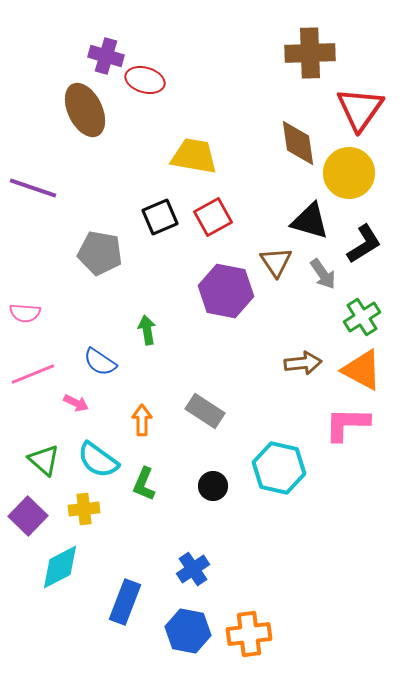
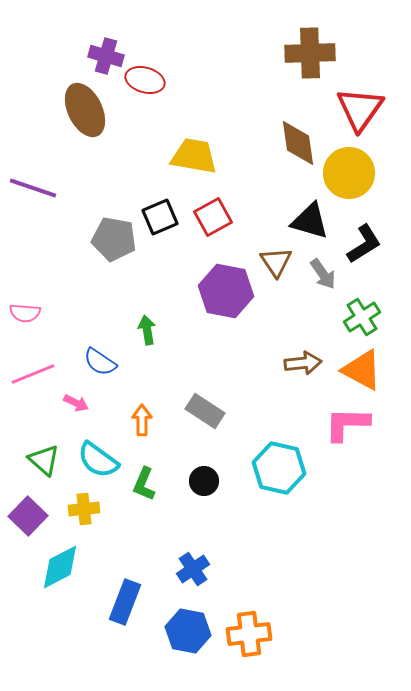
gray pentagon: moved 14 px right, 14 px up
black circle: moved 9 px left, 5 px up
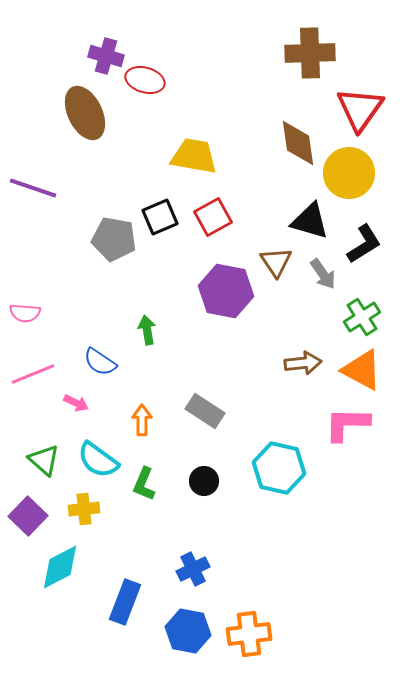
brown ellipse: moved 3 px down
blue cross: rotated 8 degrees clockwise
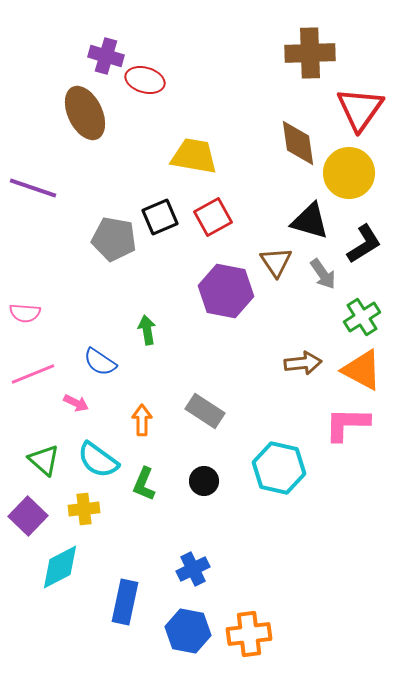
blue rectangle: rotated 9 degrees counterclockwise
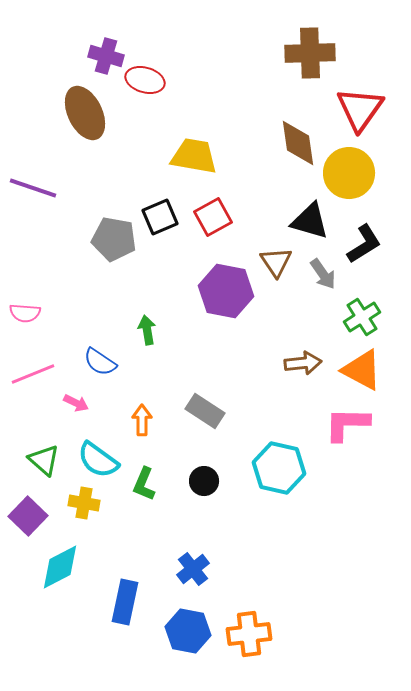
yellow cross: moved 6 px up; rotated 16 degrees clockwise
blue cross: rotated 12 degrees counterclockwise
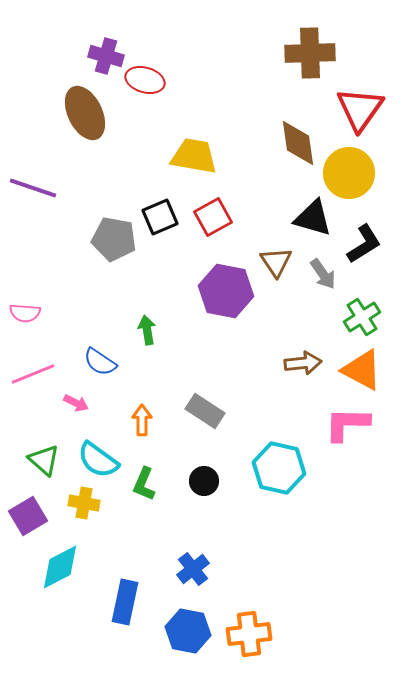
black triangle: moved 3 px right, 3 px up
purple square: rotated 15 degrees clockwise
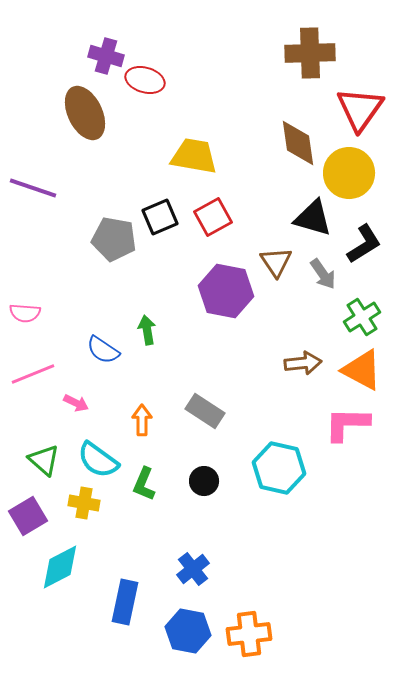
blue semicircle: moved 3 px right, 12 px up
